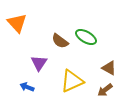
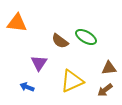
orange triangle: rotated 40 degrees counterclockwise
brown triangle: rotated 35 degrees counterclockwise
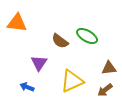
green ellipse: moved 1 px right, 1 px up
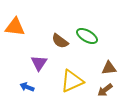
orange triangle: moved 2 px left, 4 px down
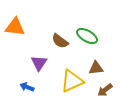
brown triangle: moved 13 px left
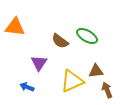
brown triangle: moved 3 px down
brown arrow: moved 2 px right; rotated 105 degrees clockwise
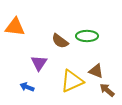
green ellipse: rotated 30 degrees counterclockwise
brown triangle: rotated 28 degrees clockwise
brown arrow: rotated 28 degrees counterclockwise
